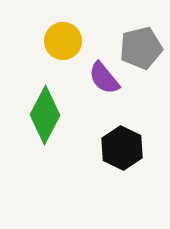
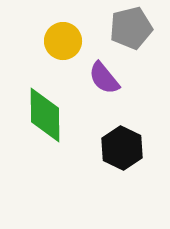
gray pentagon: moved 10 px left, 20 px up
green diamond: rotated 28 degrees counterclockwise
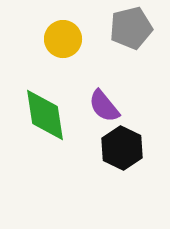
yellow circle: moved 2 px up
purple semicircle: moved 28 px down
green diamond: rotated 8 degrees counterclockwise
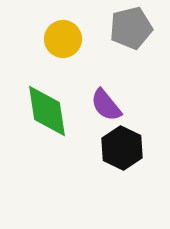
purple semicircle: moved 2 px right, 1 px up
green diamond: moved 2 px right, 4 px up
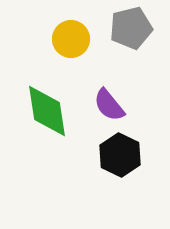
yellow circle: moved 8 px right
purple semicircle: moved 3 px right
black hexagon: moved 2 px left, 7 px down
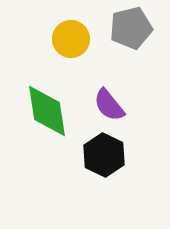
black hexagon: moved 16 px left
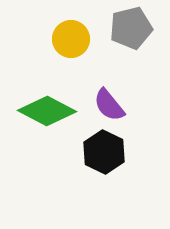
green diamond: rotated 54 degrees counterclockwise
black hexagon: moved 3 px up
